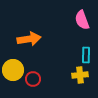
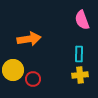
cyan rectangle: moved 7 px left, 1 px up
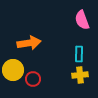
orange arrow: moved 4 px down
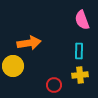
cyan rectangle: moved 3 px up
yellow circle: moved 4 px up
red circle: moved 21 px right, 6 px down
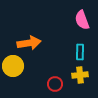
cyan rectangle: moved 1 px right, 1 px down
red circle: moved 1 px right, 1 px up
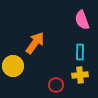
orange arrow: moved 6 px right; rotated 45 degrees counterclockwise
red circle: moved 1 px right, 1 px down
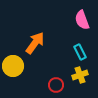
cyan rectangle: rotated 28 degrees counterclockwise
yellow cross: rotated 14 degrees counterclockwise
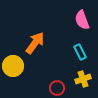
yellow cross: moved 3 px right, 4 px down
red circle: moved 1 px right, 3 px down
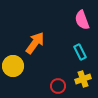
red circle: moved 1 px right, 2 px up
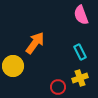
pink semicircle: moved 1 px left, 5 px up
yellow cross: moved 3 px left, 1 px up
red circle: moved 1 px down
